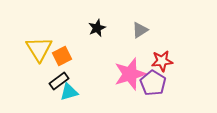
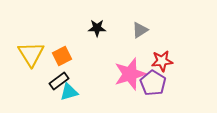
black star: rotated 24 degrees clockwise
yellow triangle: moved 8 px left, 5 px down
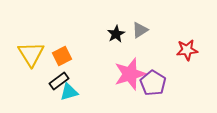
black star: moved 19 px right, 6 px down; rotated 30 degrees counterclockwise
red star: moved 25 px right, 11 px up
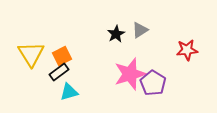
black rectangle: moved 9 px up
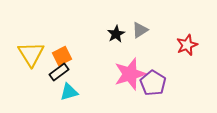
red star: moved 5 px up; rotated 15 degrees counterclockwise
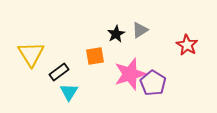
red star: rotated 20 degrees counterclockwise
orange square: moved 33 px right; rotated 18 degrees clockwise
cyan triangle: rotated 42 degrees counterclockwise
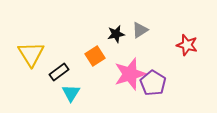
black star: rotated 18 degrees clockwise
red star: rotated 15 degrees counterclockwise
orange square: rotated 24 degrees counterclockwise
cyan triangle: moved 2 px right, 1 px down
